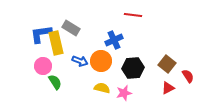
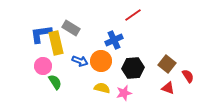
red line: rotated 42 degrees counterclockwise
red triangle: rotated 48 degrees clockwise
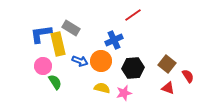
yellow rectangle: moved 2 px right, 1 px down
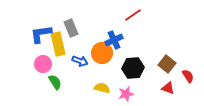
gray rectangle: rotated 36 degrees clockwise
orange circle: moved 1 px right, 8 px up
pink circle: moved 2 px up
pink star: moved 2 px right, 1 px down
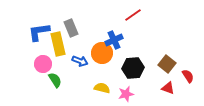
blue L-shape: moved 2 px left, 2 px up
green semicircle: moved 2 px up
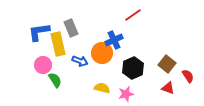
pink circle: moved 1 px down
black hexagon: rotated 20 degrees counterclockwise
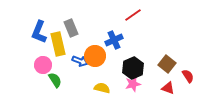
blue L-shape: rotated 60 degrees counterclockwise
orange circle: moved 7 px left, 3 px down
pink star: moved 7 px right, 10 px up
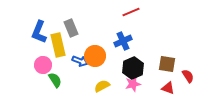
red line: moved 2 px left, 3 px up; rotated 12 degrees clockwise
blue cross: moved 9 px right, 1 px down
yellow rectangle: moved 1 px down
brown square: rotated 30 degrees counterclockwise
yellow semicircle: moved 2 px up; rotated 42 degrees counterclockwise
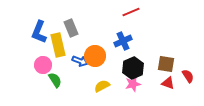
brown square: moved 1 px left
red triangle: moved 5 px up
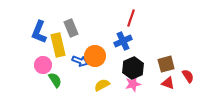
red line: moved 6 px down; rotated 48 degrees counterclockwise
brown square: rotated 24 degrees counterclockwise
yellow semicircle: moved 1 px up
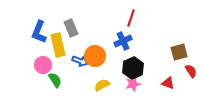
brown square: moved 13 px right, 12 px up
red semicircle: moved 3 px right, 5 px up
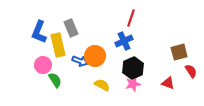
blue cross: moved 1 px right
yellow semicircle: rotated 56 degrees clockwise
